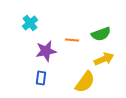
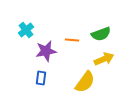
cyan cross: moved 4 px left, 7 px down
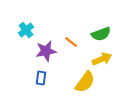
orange line: moved 1 px left, 2 px down; rotated 32 degrees clockwise
yellow arrow: moved 2 px left
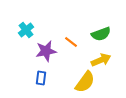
yellow arrow: moved 1 px left, 1 px down
